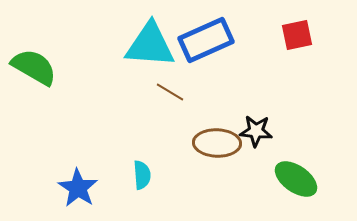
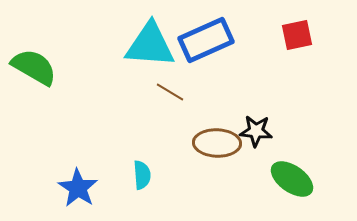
green ellipse: moved 4 px left
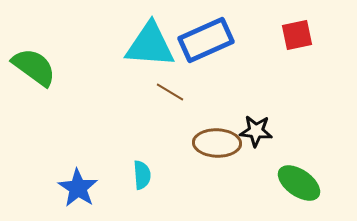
green semicircle: rotated 6 degrees clockwise
green ellipse: moved 7 px right, 4 px down
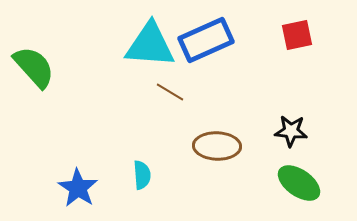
green semicircle: rotated 12 degrees clockwise
black star: moved 35 px right
brown ellipse: moved 3 px down
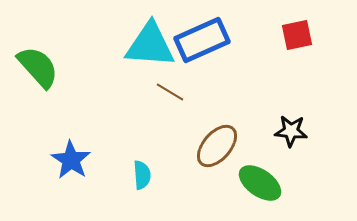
blue rectangle: moved 4 px left
green semicircle: moved 4 px right
brown ellipse: rotated 51 degrees counterclockwise
green ellipse: moved 39 px left
blue star: moved 7 px left, 28 px up
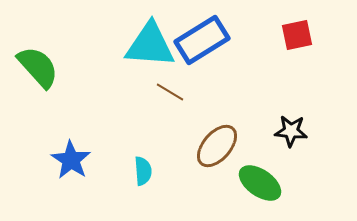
blue rectangle: rotated 8 degrees counterclockwise
cyan semicircle: moved 1 px right, 4 px up
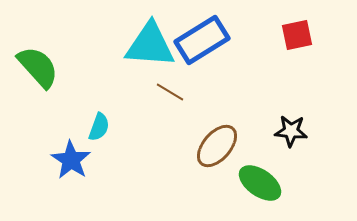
cyan semicircle: moved 44 px left, 44 px up; rotated 24 degrees clockwise
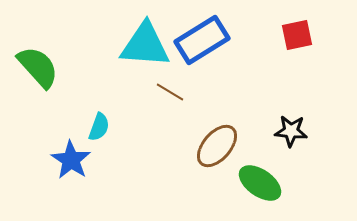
cyan triangle: moved 5 px left
